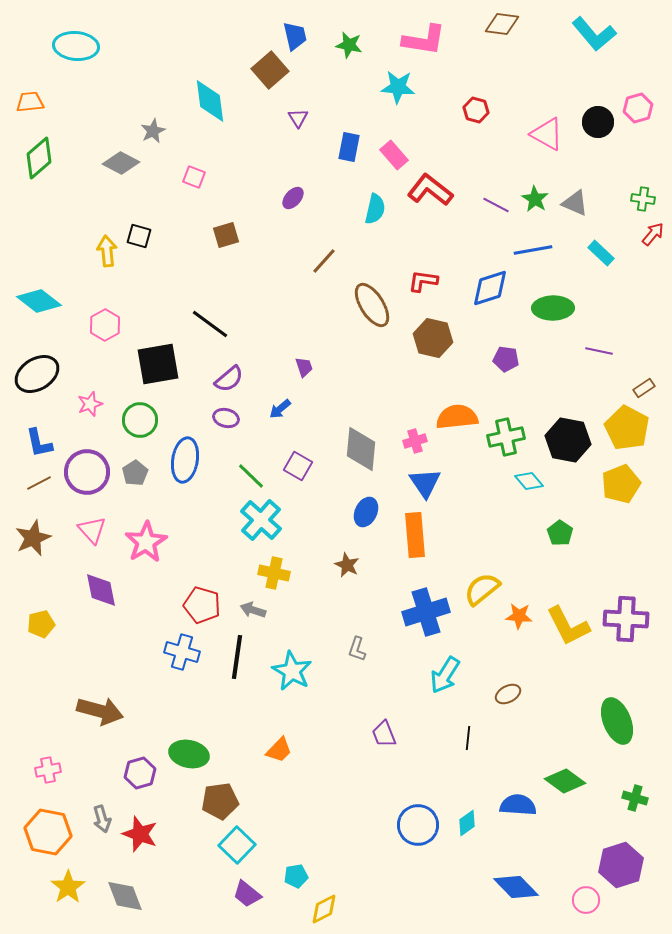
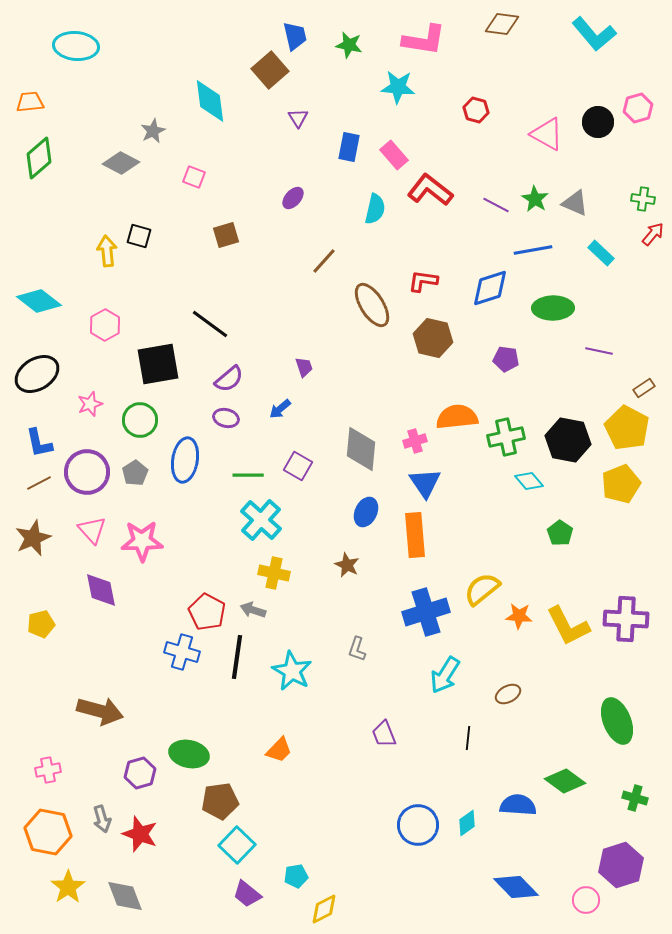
green line at (251, 476): moved 3 px left, 1 px up; rotated 44 degrees counterclockwise
pink star at (146, 542): moved 4 px left, 1 px up; rotated 30 degrees clockwise
red pentagon at (202, 605): moved 5 px right, 7 px down; rotated 12 degrees clockwise
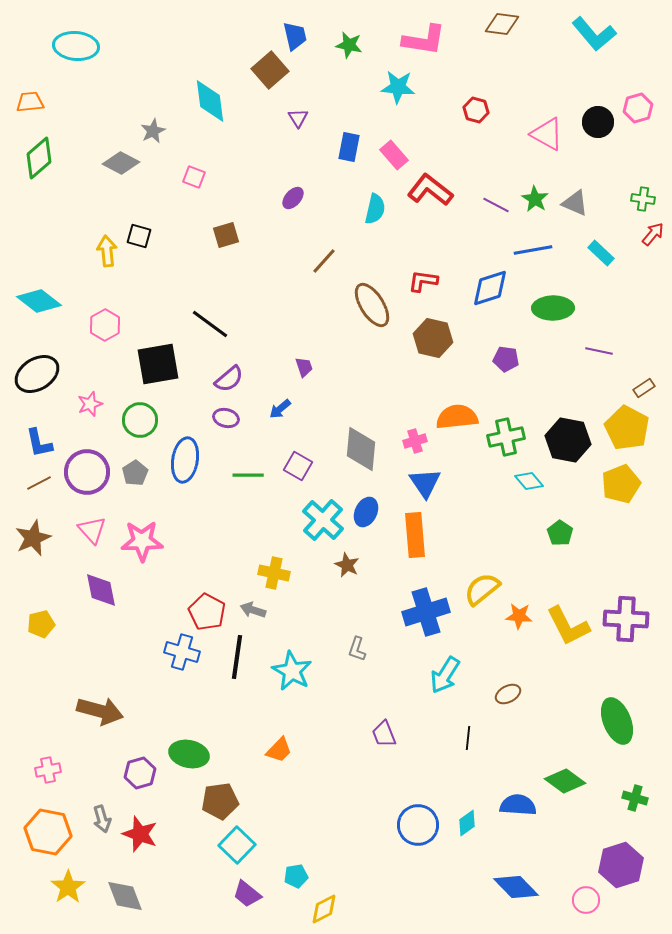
cyan cross at (261, 520): moved 62 px right
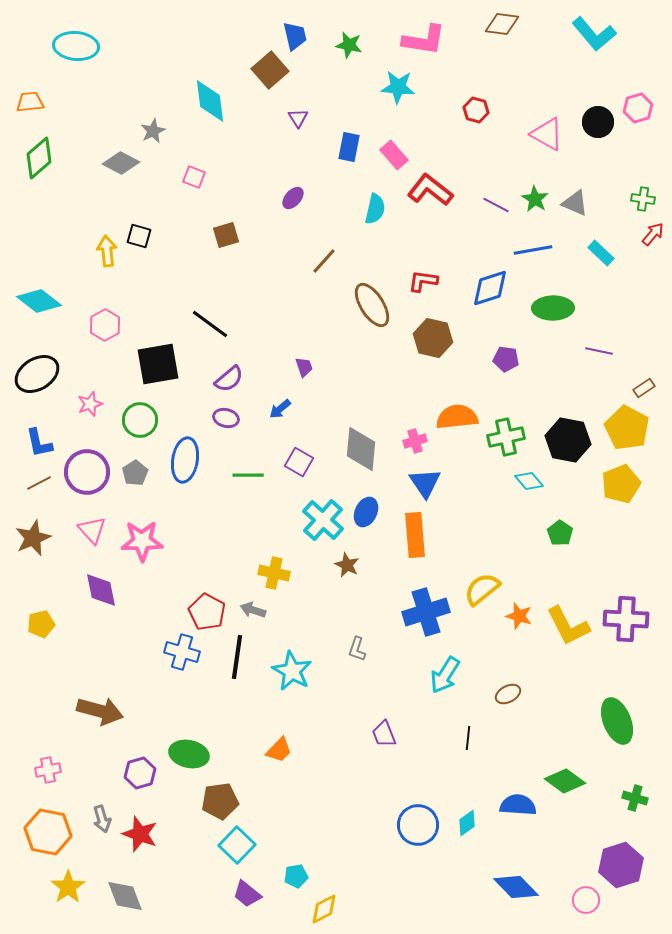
purple square at (298, 466): moved 1 px right, 4 px up
orange star at (519, 616): rotated 12 degrees clockwise
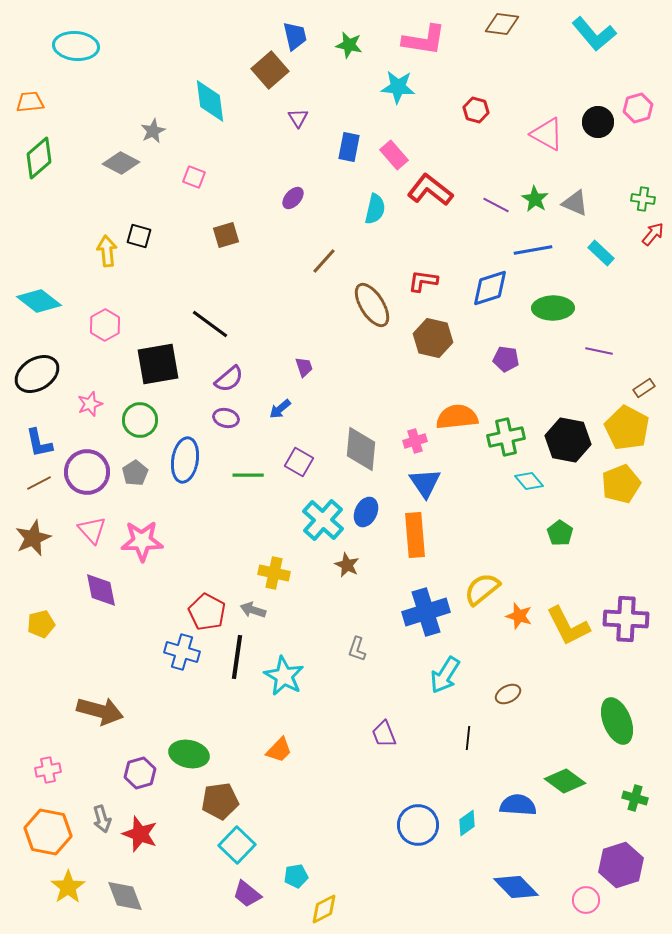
cyan star at (292, 671): moved 8 px left, 5 px down
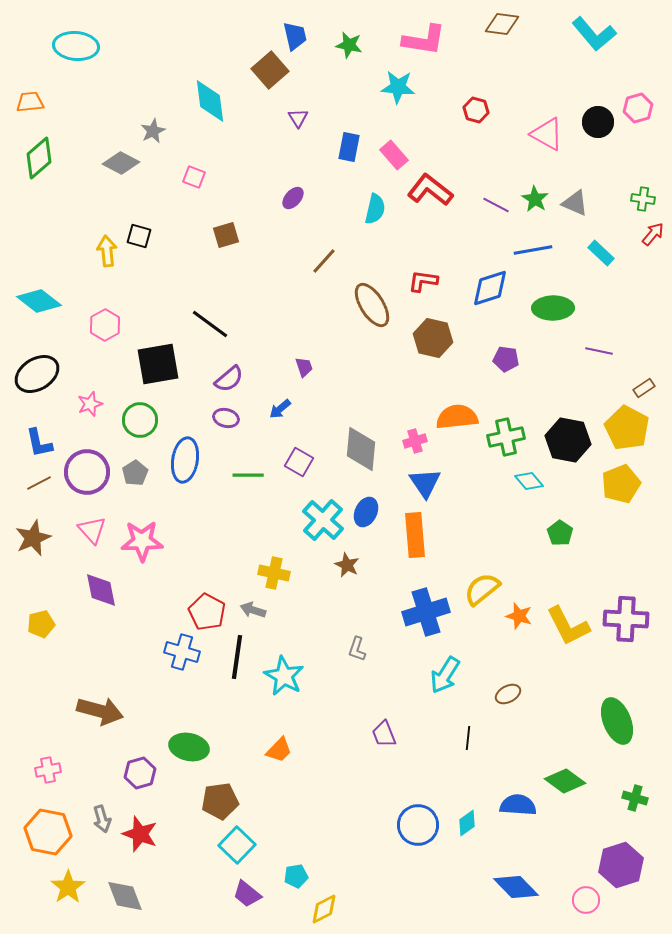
green ellipse at (189, 754): moved 7 px up
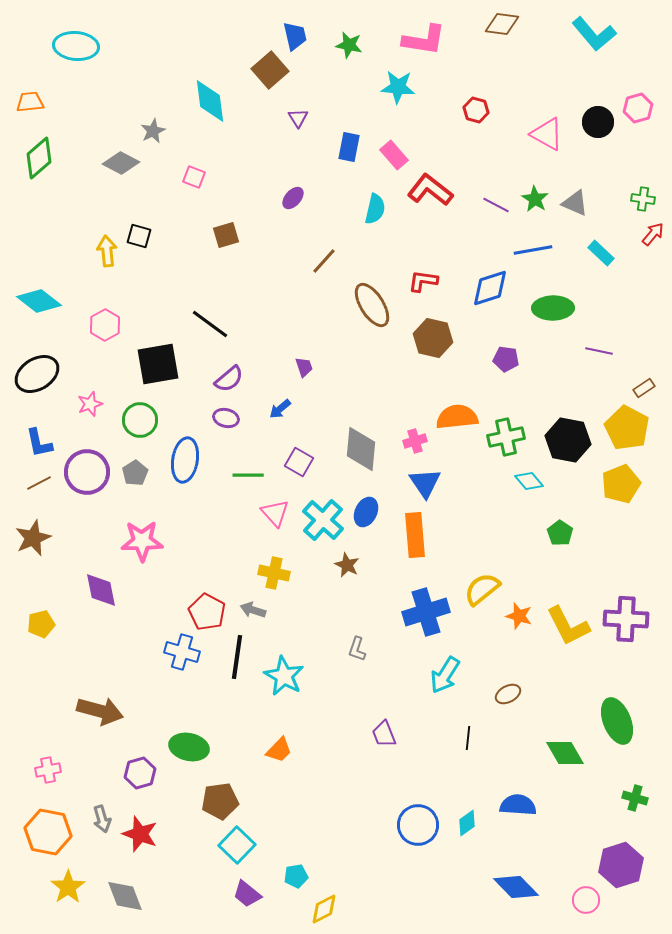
pink triangle at (92, 530): moved 183 px right, 17 px up
green diamond at (565, 781): moved 28 px up; rotated 24 degrees clockwise
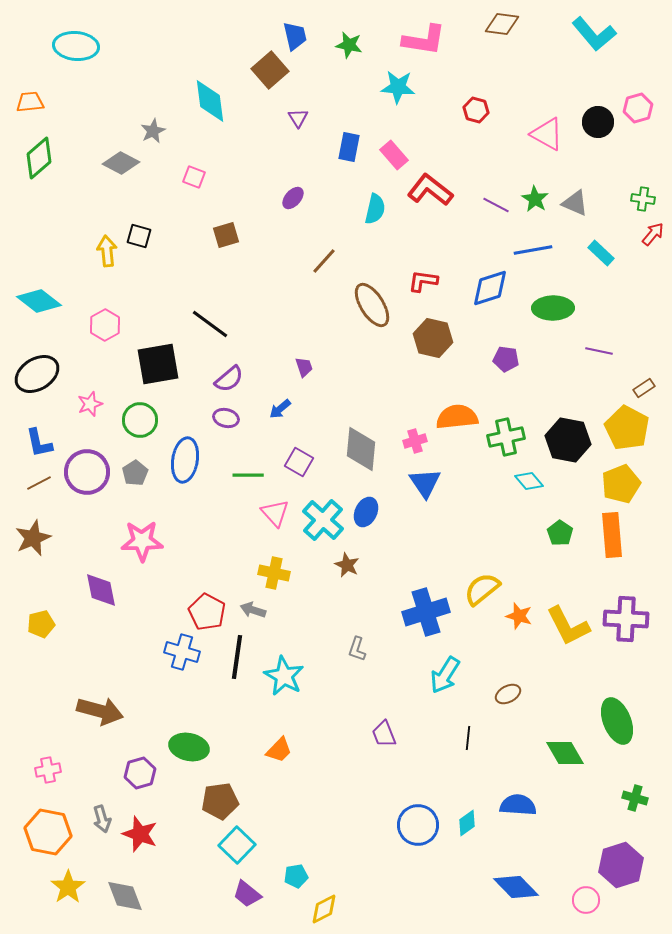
orange rectangle at (415, 535): moved 197 px right
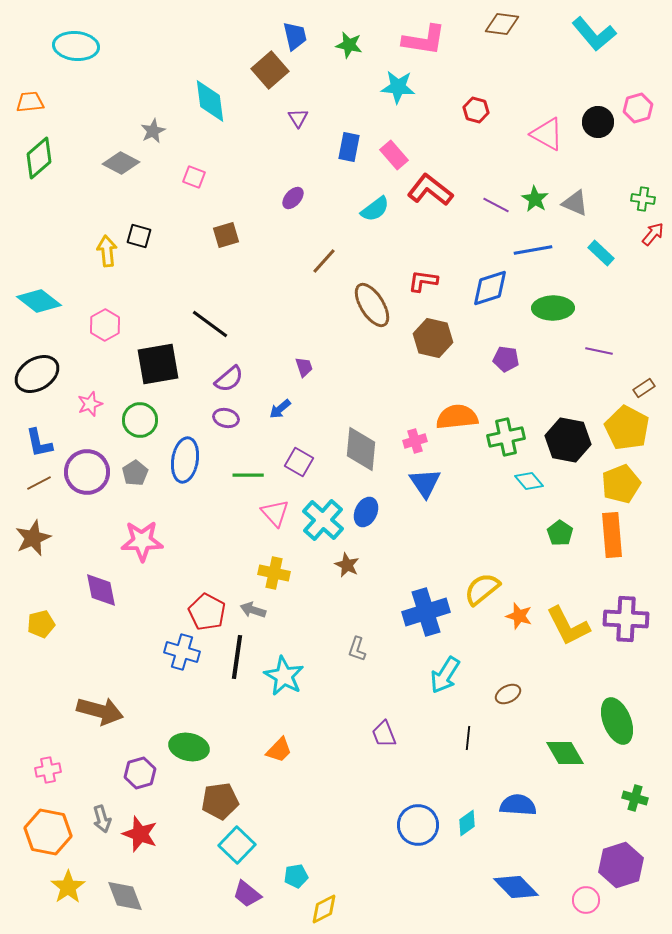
cyan semicircle at (375, 209): rotated 40 degrees clockwise
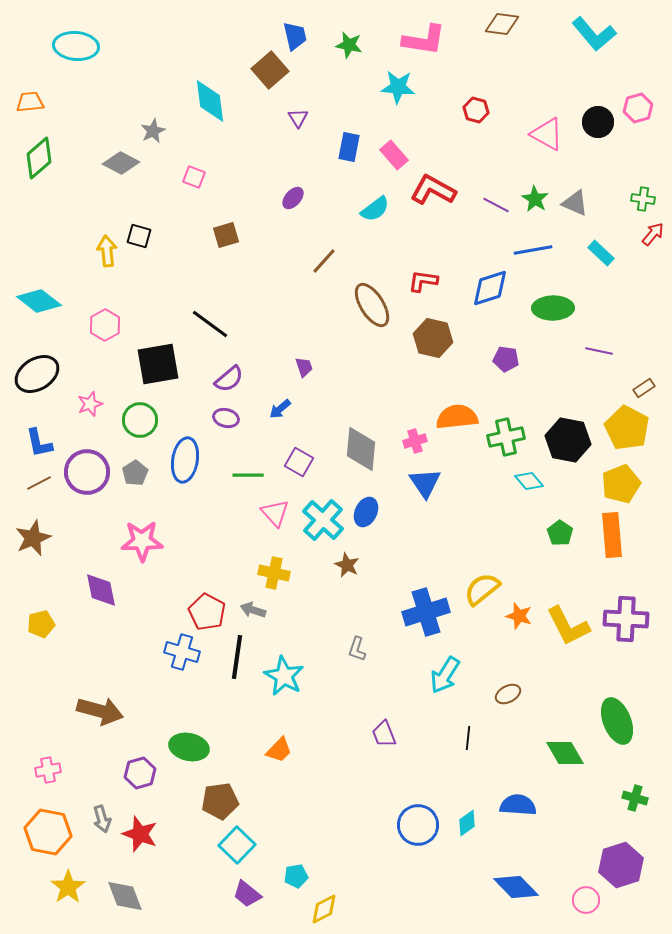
red L-shape at (430, 190): moved 3 px right; rotated 9 degrees counterclockwise
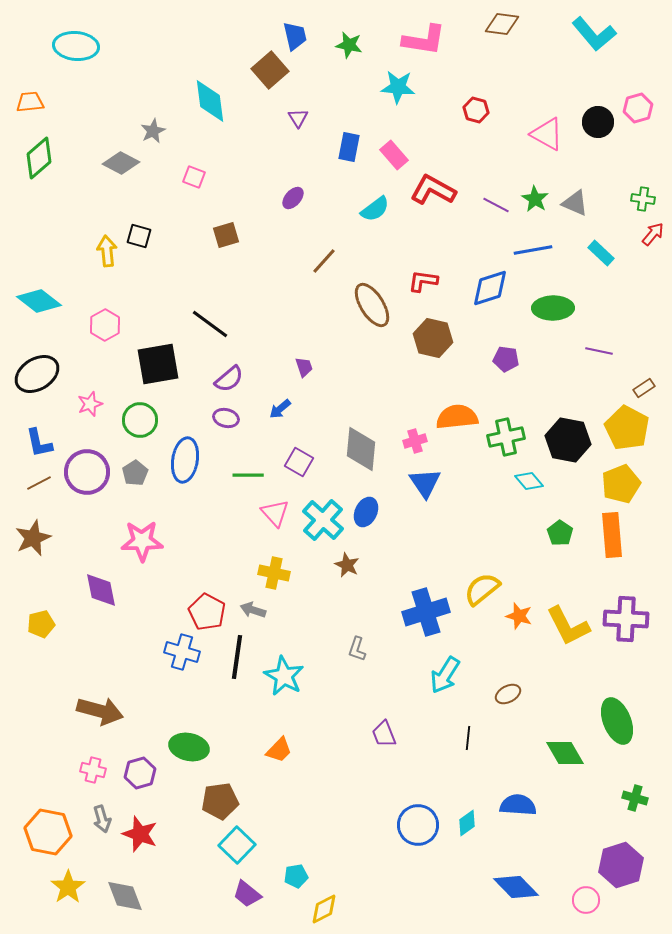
pink cross at (48, 770): moved 45 px right; rotated 25 degrees clockwise
